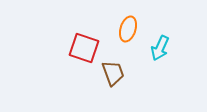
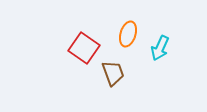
orange ellipse: moved 5 px down
red square: rotated 16 degrees clockwise
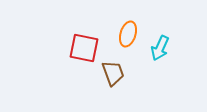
red square: rotated 24 degrees counterclockwise
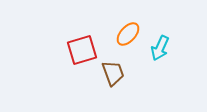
orange ellipse: rotated 25 degrees clockwise
red square: moved 2 px left, 2 px down; rotated 28 degrees counterclockwise
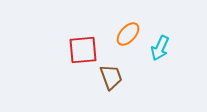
red square: moved 1 px right; rotated 12 degrees clockwise
brown trapezoid: moved 2 px left, 4 px down
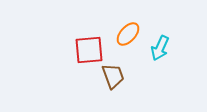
red square: moved 6 px right
brown trapezoid: moved 2 px right, 1 px up
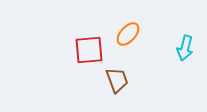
cyan arrow: moved 25 px right; rotated 10 degrees counterclockwise
brown trapezoid: moved 4 px right, 4 px down
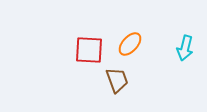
orange ellipse: moved 2 px right, 10 px down
red square: rotated 8 degrees clockwise
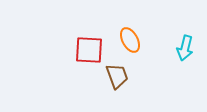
orange ellipse: moved 4 px up; rotated 70 degrees counterclockwise
brown trapezoid: moved 4 px up
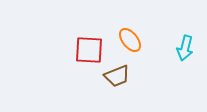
orange ellipse: rotated 10 degrees counterclockwise
brown trapezoid: rotated 88 degrees clockwise
